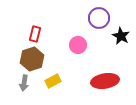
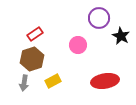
red rectangle: rotated 42 degrees clockwise
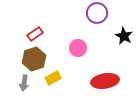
purple circle: moved 2 px left, 5 px up
black star: moved 3 px right
pink circle: moved 3 px down
brown hexagon: moved 2 px right
yellow rectangle: moved 3 px up
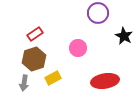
purple circle: moved 1 px right
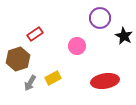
purple circle: moved 2 px right, 5 px down
pink circle: moved 1 px left, 2 px up
brown hexagon: moved 16 px left
gray arrow: moved 6 px right; rotated 21 degrees clockwise
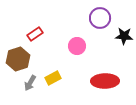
black star: rotated 24 degrees counterclockwise
red ellipse: rotated 8 degrees clockwise
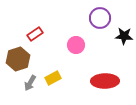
pink circle: moved 1 px left, 1 px up
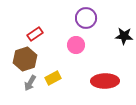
purple circle: moved 14 px left
brown hexagon: moved 7 px right
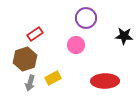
gray arrow: rotated 14 degrees counterclockwise
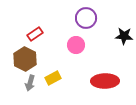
brown hexagon: rotated 15 degrees counterclockwise
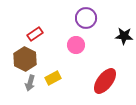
red ellipse: rotated 52 degrees counterclockwise
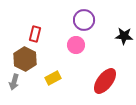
purple circle: moved 2 px left, 2 px down
red rectangle: rotated 42 degrees counterclockwise
gray arrow: moved 16 px left, 1 px up
